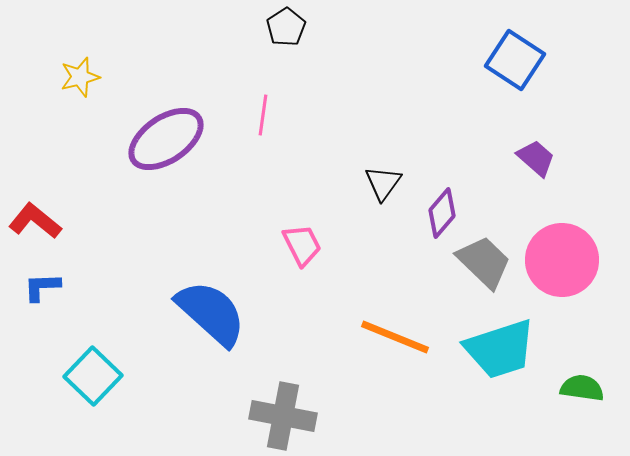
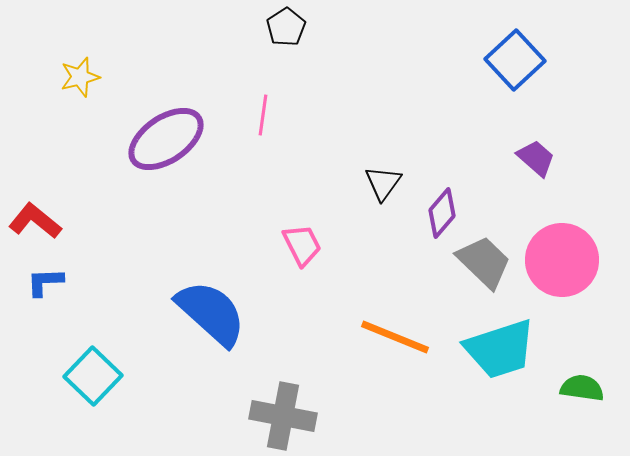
blue square: rotated 14 degrees clockwise
blue L-shape: moved 3 px right, 5 px up
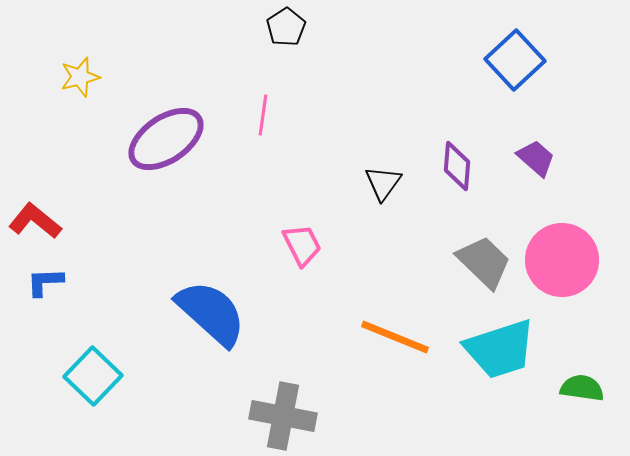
purple diamond: moved 15 px right, 47 px up; rotated 36 degrees counterclockwise
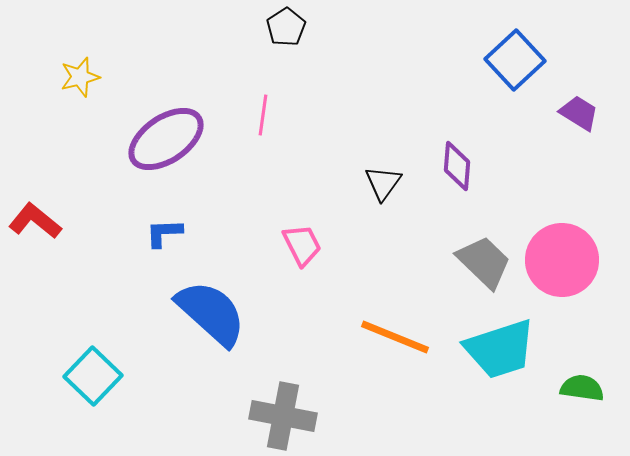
purple trapezoid: moved 43 px right, 45 px up; rotated 9 degrees counterclockwise
blue L-shape: moved 119 px right, 49 px up
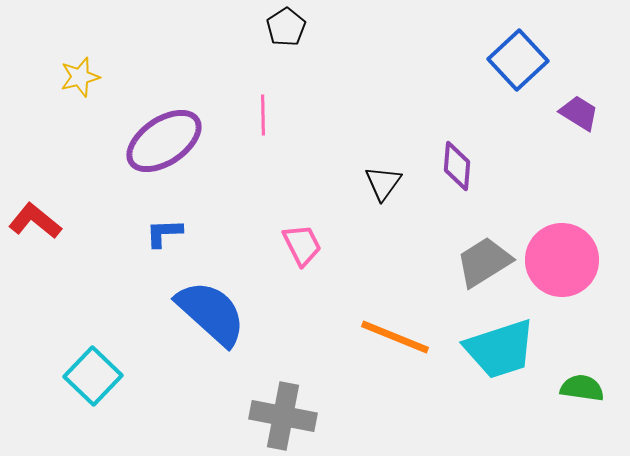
blue square: moved 3 px right
pink line: rotated 9 degrees counterclockwise
purple ellipse: moved 2 px left, 2 px down
gray trapezoid: rotated 76 degrees counterclockwise
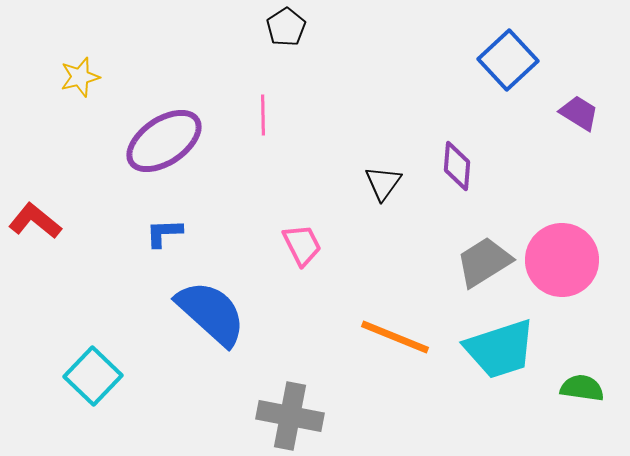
blue square: moved 10 px left
gray cross: moved 7 px right
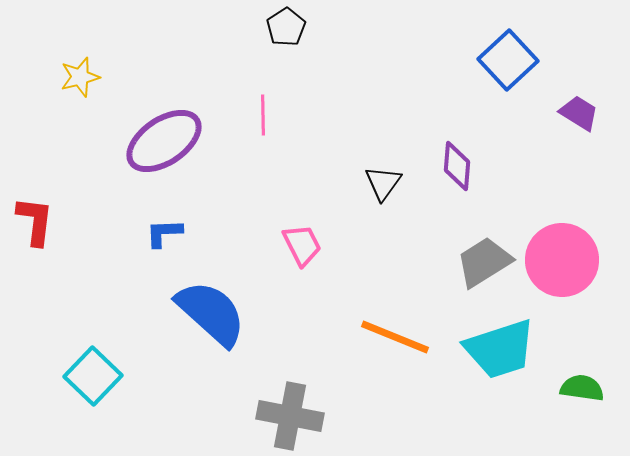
red L-shape: rotated 58 degrees clockwise
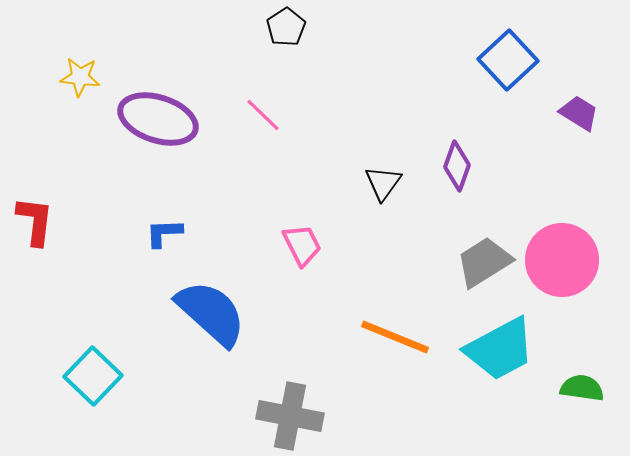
yellow star: rotated 21 degrees clockwise
pink line: rotated 45 degrees counterclockwise
purple ellipse: moved 6 px left, 22 px up; rotated 52 degrees clockwise
purple diamond: rotated 15 degrees clockwise
cyan trapezoid: rotated 10 degrees counterclockwise
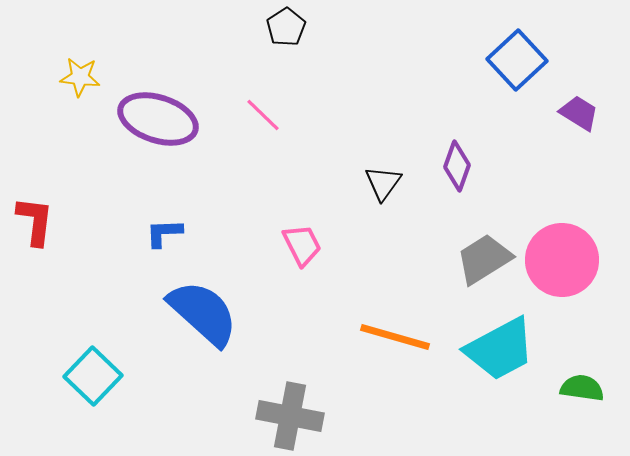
blue square: moved 9 px right
gray trapezoid: moved 3 px up
blue semicircle: moved 8 px left
orange line: rotated 6 degrees counterclockwise
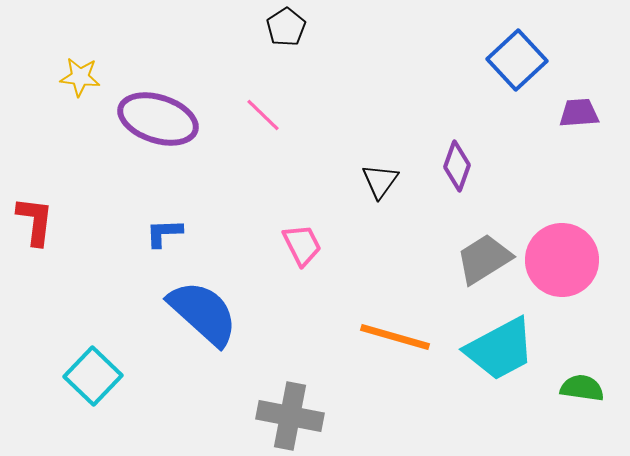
purple trapezoid: rotated 36 degrees counterclockwise
black triangle: moved 3 px left, 2 px up
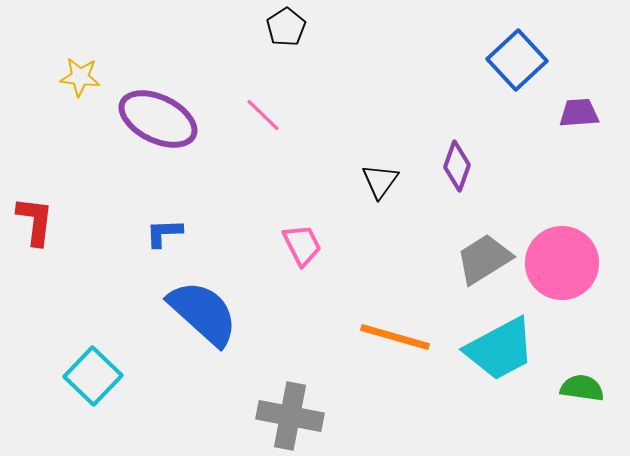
purple ellipse: rotated 8 degrees clockwise
pink circle: moved 3 px down
